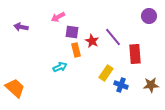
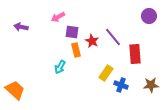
cyan arrow: rotated 144 degrees clockwise
orange trapezoid: moved 2 px down
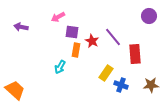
orange rectangle: rotated 24 degrees clockwise
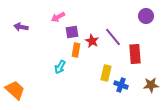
purple circle: moved 3 px left
purple square: rotated 16 degrees counterclockwise
yellow rectangle: rotated 21 degrees counterclockwise
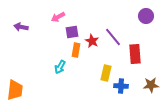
blue cross: moved 1 px down; rotated 16 degrees counterclockwise
orange trapezoid: rotated 55 degrees clockwise
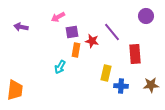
purple line: moved 1 px left, 5 px up
red star: rotated 16 degrees counterclockwise
